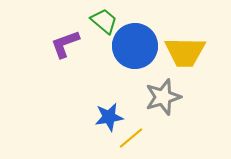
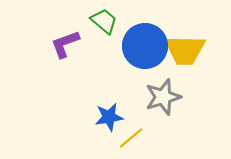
blue circle: moved 10 px right
yellow trapezoid: moved 2 px up
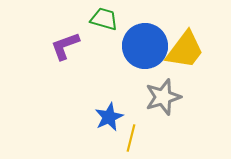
green trapezoid: moved 2 px up; rotated 24 degrees counterclockwise
purple L-shape: moved 2 px down
yellow trapezoid: rotated 54 degrees counterclockwise
blue star: rotated 16 degrees counterclockwise
yellow line: rotated 36 degrees counterclockwise
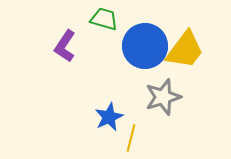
purple L-shape: rotated 36 degrees counterclockwise
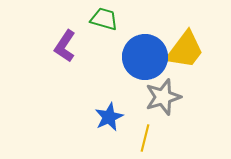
blue circle: moved 11 px down
yellow line: moved 14 px right
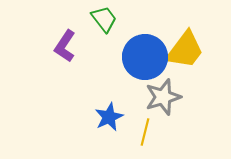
green trapezoid: rotated 36 degrees clockwise
yellow line: moved 6 px up
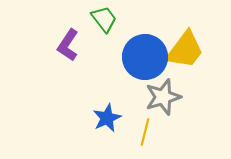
purple L-shape: moved 3 px right, 1 px up
blue star: moved 2 px left, 1 px down
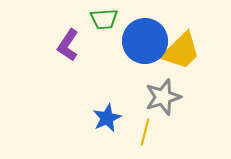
green trapezoid: rotated 124 degrees clockwise
yellow trapezoid: moved 4 px left, 1 px down; rotated 9 degrees clockwise
blue circle: moved 16 px up
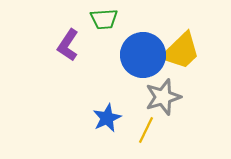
blue circle: moved 2 px left, 14 px down
yellow line: moved 1 px right, 2 px up; rotated 12 degrees clockwise
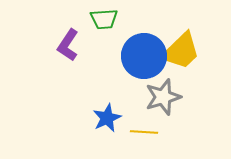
blue circle: moved 1 px right, 1 px down
yellow line: moved 2 px left, 2 px down; rotated 68 degrees clockwise
